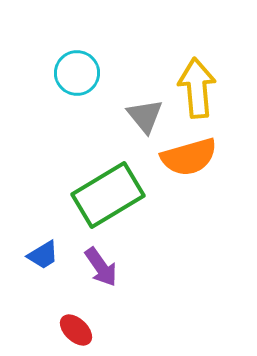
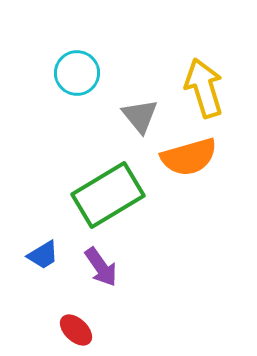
yellow arrow: moved 7 px right; rotated 12 degrees counterclockwise
gray triangle: moved 5 px left
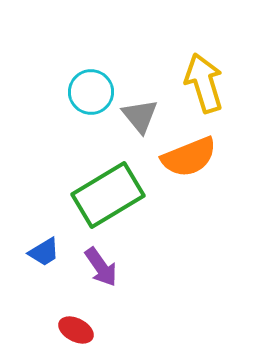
cyan circle: moved 14 px right, 19 px down
yellow arrow: moved 5 px up
orange semicircle: rotated 6 degrees counterclockwise
blue trapezoid: moved 1 px right, 3 px up
red ellipse: rotated 16 degrees counterclockwise
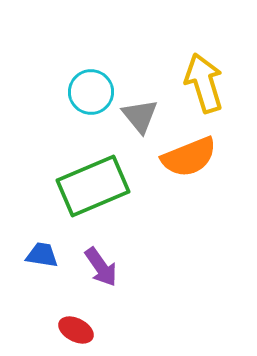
green rectangle: moved 15 px left, 9 px up; rotated 8 degrees clockwise
blue trapezoid: moved 2 px left, 3 px down; rotated 140 degrees counterclockwise
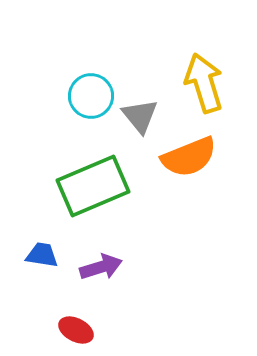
cyan circle: moved 4 px down
purple arrow: rotated 72 degrees counterclockwise
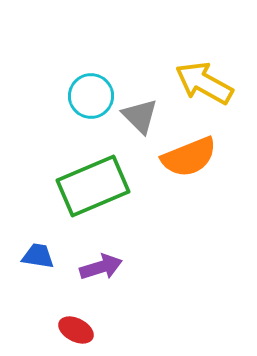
yellow arrow: rotated 44 degrees counterclockwise
gray triangle: rotated 6 degrees counterclockwise
blue trapezoid: moved 4 px left, 1 px down
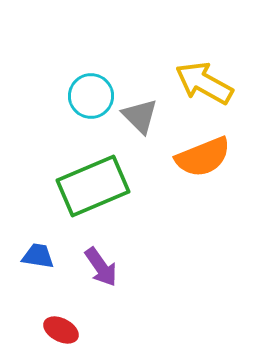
orange semicircle: moved 14 px right
purple arrow: rotated 72 degrees clockwise
red ellipse: moved 15 px left
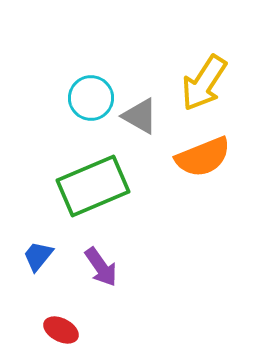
yellow arrow: rotated 86 degrees counterclockwise
cyan circle: moved 2 px down
gray triangle: rotated 15 degrees counterclockwise
blue trapezoid: rotated 60 degrees counterclockwise
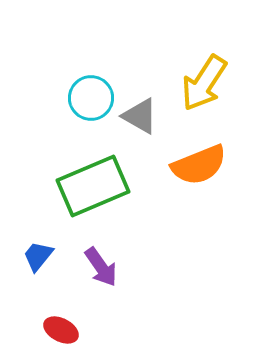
orange semicircle: moved 4 px left, 8 px down
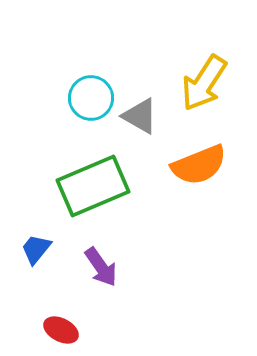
blue trapezoid: moved 2 px left, 7 px up
